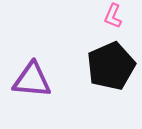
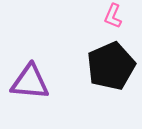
purple triangle: moved 2 px left, 2 px down
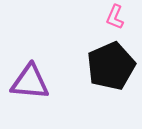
pink L-shape: moved 2 px right, 1 px down
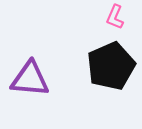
purple triangle: moved 3 px up
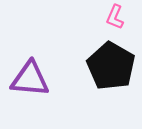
black pentagon: rotated 18 degrees counterclockwise
